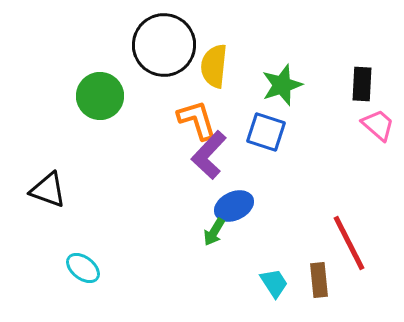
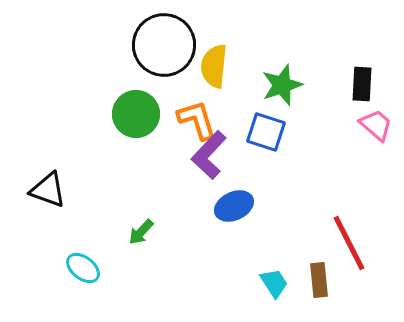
green circle: moved 36 px right, 18 px down
pink trapezoid: moved 2 px left
green arrow: moved 73 px left; rotated 12 degrees clockwise
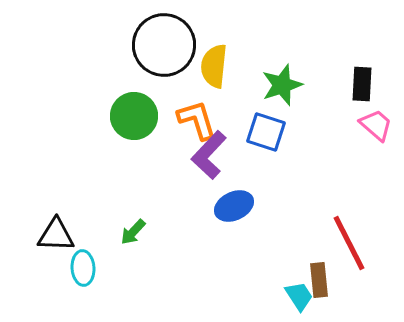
green circle: moved 2 px left, 2 px down
black triangle: moved 8 px right, 45 px down; rotated 18 degrees counterclockwise
green arrow: moved 8 px left
cyan ellipse: rotated 48 degrees clockwise
cyan trapezoid: moved 25 px right, 13 px down
